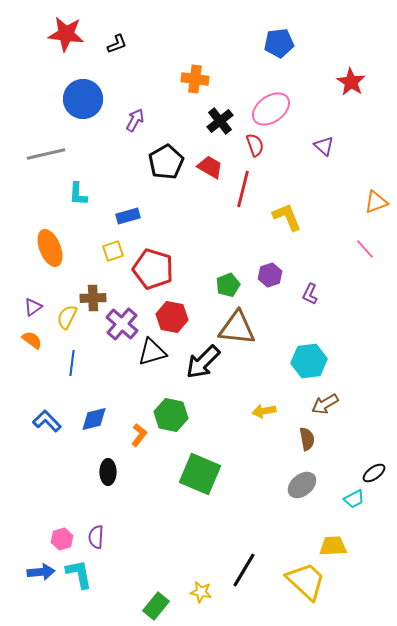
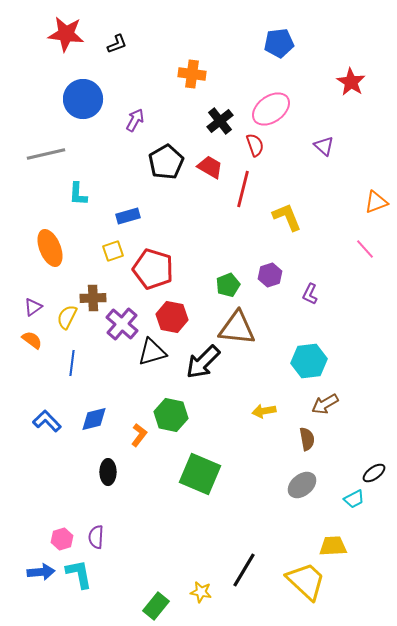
orange cross at (195, 79): moved 3 px left, 5 px up
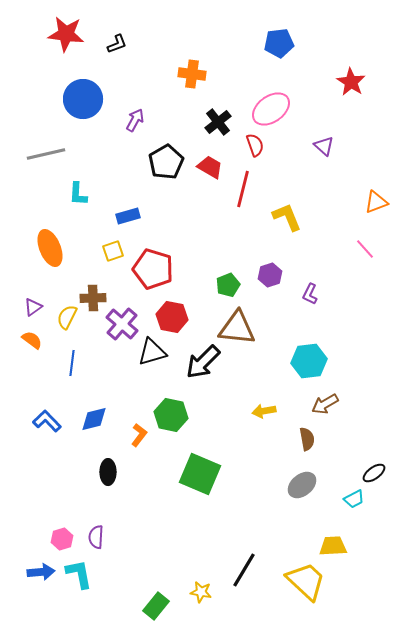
black cross at (220, 121): moved 2 px left, 1 px down
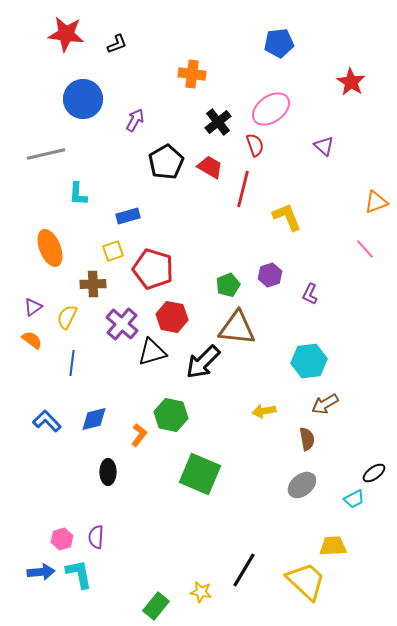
brown cross at (93, 298): moved 14 px up
